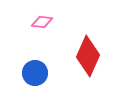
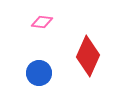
blue circle: moved 4 px right
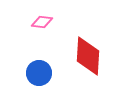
red diamond: rotated 21 degrees counterclockwise
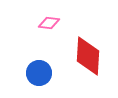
pink diamond: moved 7 px right, 1 px down
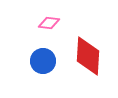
blue circle: moved 4 px right, 12 px up
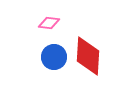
blue circle: moved 11 px right, 4 px up
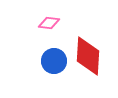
blue circle: moved 4 px down
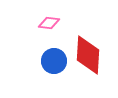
red diamond: moved 1 px up
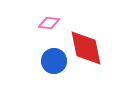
red diamond: moved 2 px left, 7 px up; rotated 15 degrees counterclockwise
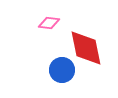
blue circle: moved 8 px right, 9 px down
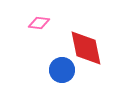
pink diamond: moved 10 px left
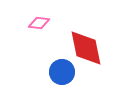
blue circle: moved 2 px down
